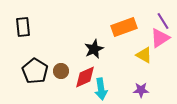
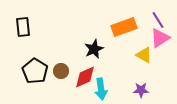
purple line: moved 5 px left, 1 px up
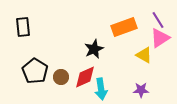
brown circle: moved 6 px down
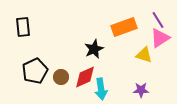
yellow triangle: rotated 12 degrees counterclockwise
black pentagon: rotated 15 degrees clockwise
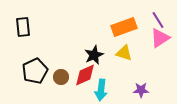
black star: moved 6 px down
yellow triangle: moved 20 px left, 2 px up
red diamond: moved 2 px up
cyan arrow: moved 1 px down; rotated 15 degrees clockwise
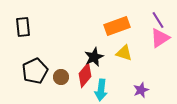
orange rectangle: moved 7 px left, 1 px up
black star: moved 2 px down
red diamond: rotated 25 degrees counterclockwise
purple star: rotated 21 degrees counterclockwise
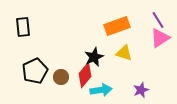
cyan arrow: rotated 105 degrees counterclockwise
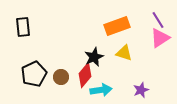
black pentagon: moved 1 px left, 3 px down
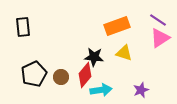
purple line: rotated 24 degrees counterclockwise
black star: rotated 30 degrees clockwise
